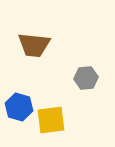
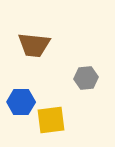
blue hexagon: moved 2 px right, 5 px up; rotated 16 degrees counterclockwise
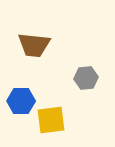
blue hexagon: moved 1 px up
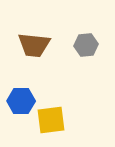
gray hexagon: moved 33 px up
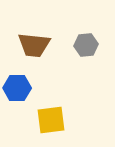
blue hexagon: moved 4 px left, 13 px up
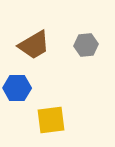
brown trapezoid: rotated 36 degrees counterclockwise
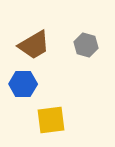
gray hexagon: rotated 20 degrees clockwise
blue hexagon: moved 6 px right, 4 px up
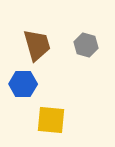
brown trapezoid: moved 3 px right; rotated 76 degrees counterclockwise
yellow square: rotated 12 degrees clockwise
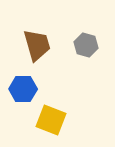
blue hexagon: moved 5 px down
yellow square: rotated 16 degrees clockwise
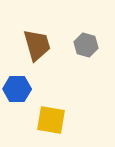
blue hexagon: moved 6 px left
yellow square: rotated 12 degrees counterclockwise
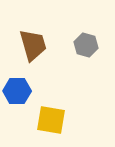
brown trapezoid: moved 4 px left
blue hexagon: moved 2 px down
